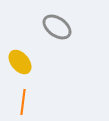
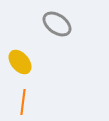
gray ellipse: moved 3 px up
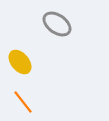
orange line: rotated 45 degrees counterclockwise
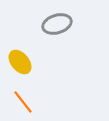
gray ellipse: rotated 52 degrees counterclockwise
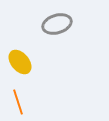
orange line: moved 5 px left; rotated 20 degrees clockwise
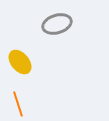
orange line: moved 2 px down
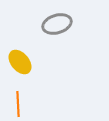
orange line: rotated 15 degrees clockwise
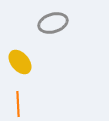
gray ellipse: moved 4 px left, 1 px up
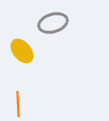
yellow ellipse: moved 2 px right, 11 px up
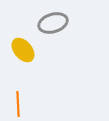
yellow ellipse: moved 1 px right, 1 px up
